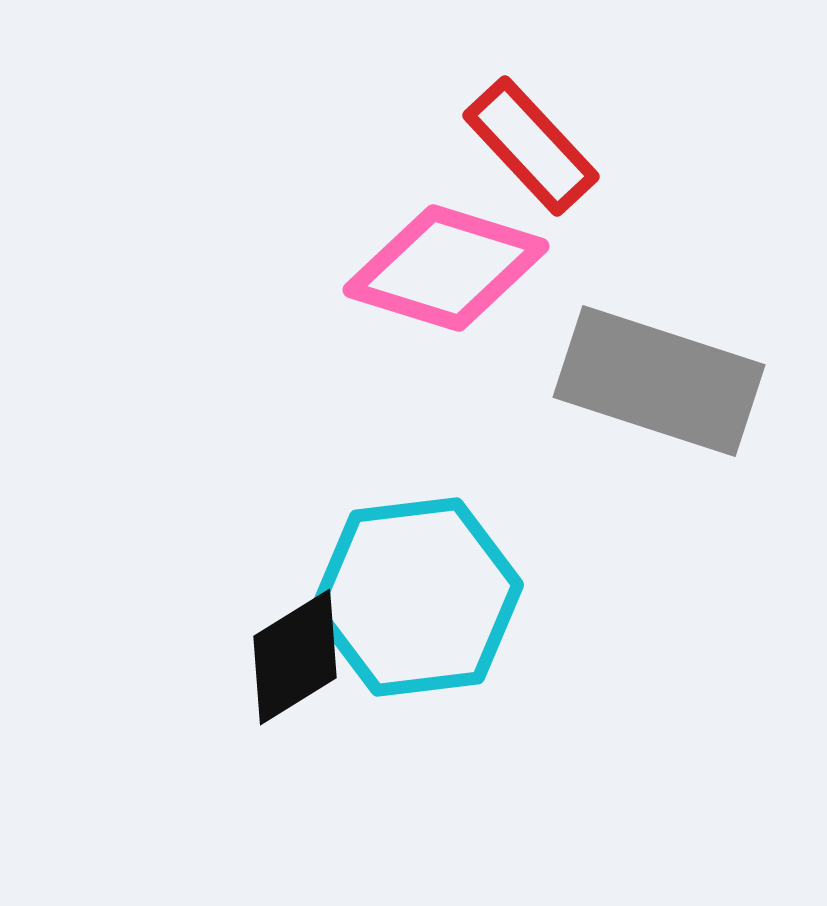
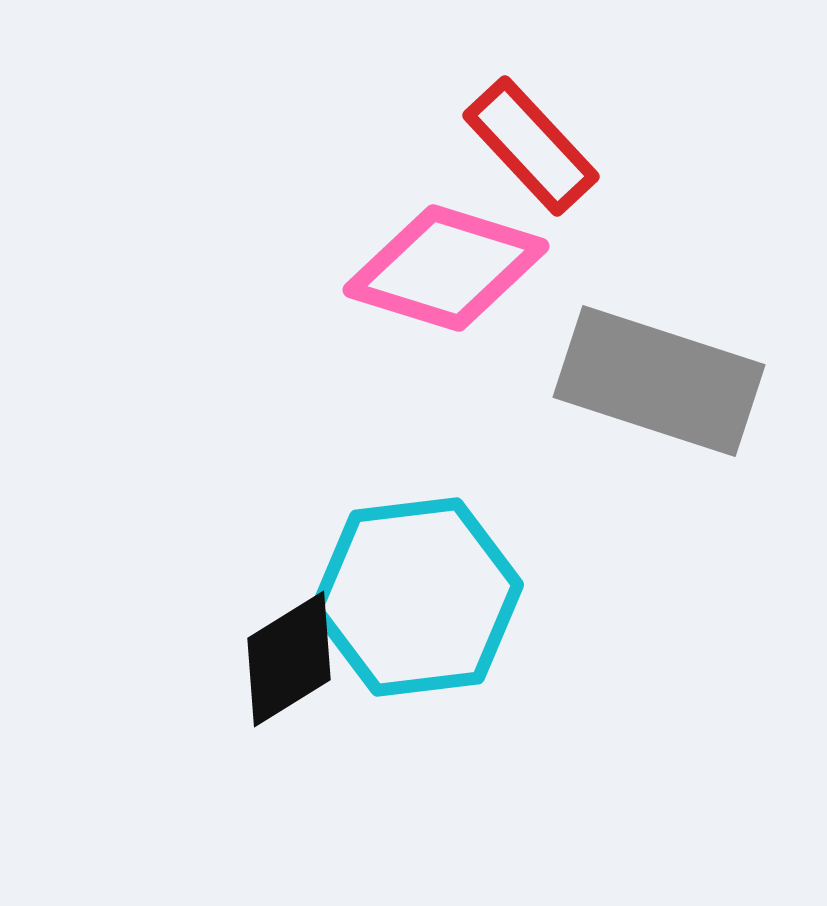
black diamond: moved 6 px left, 2 px down
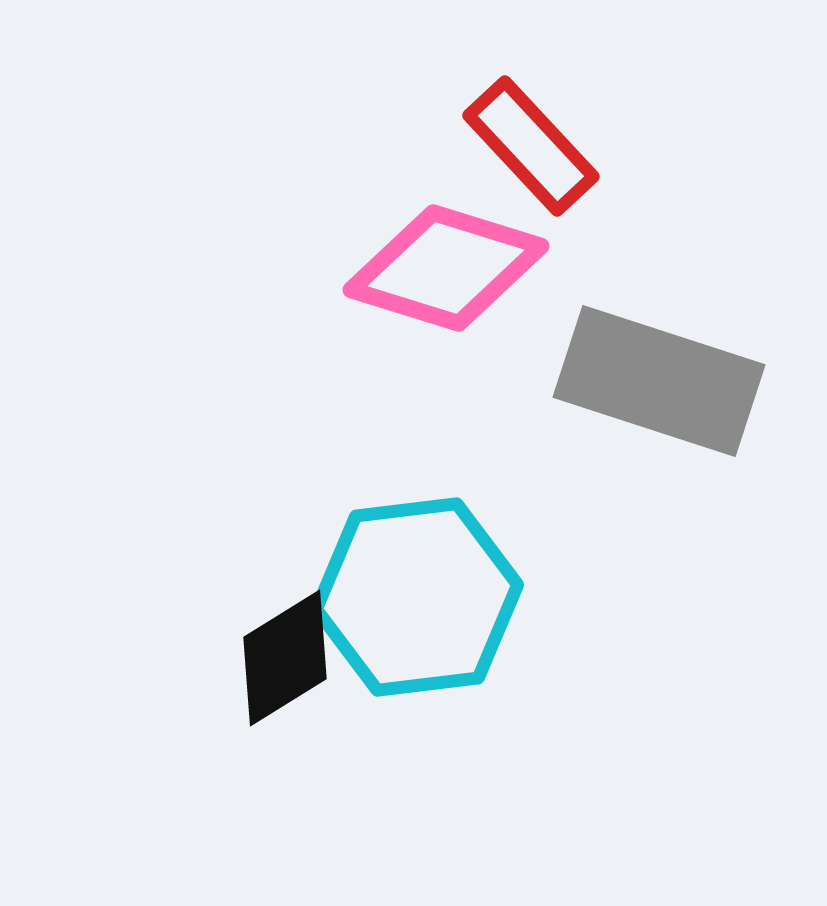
black diamond: moved 4 px left, 1 px up
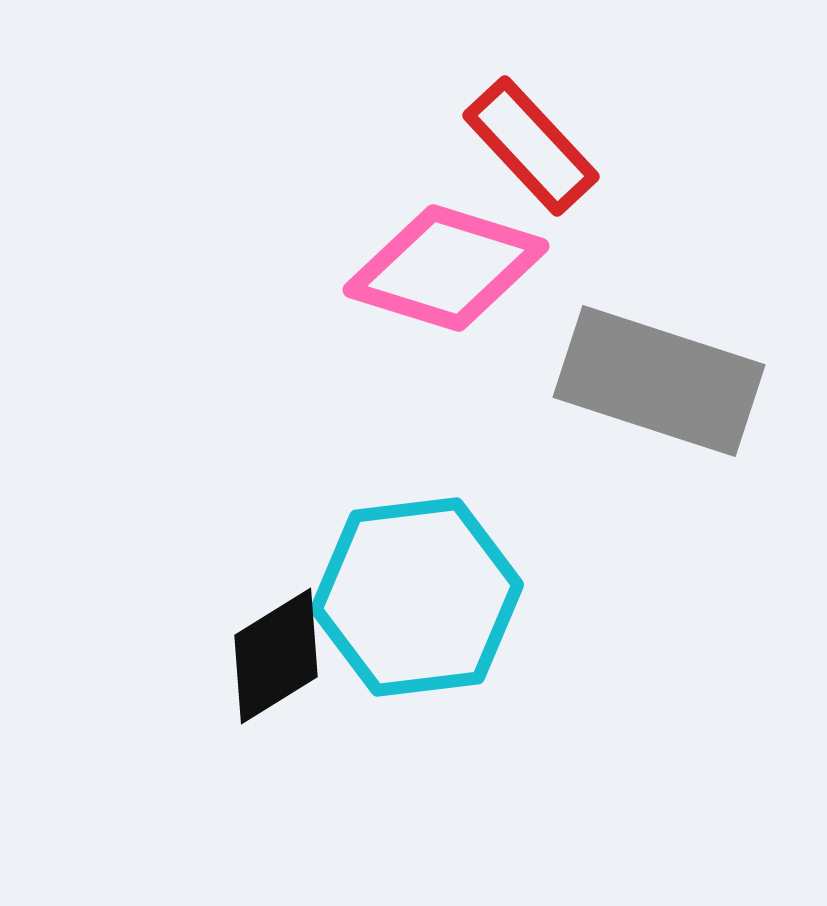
black diamond: moved 9 px left, 2 px up
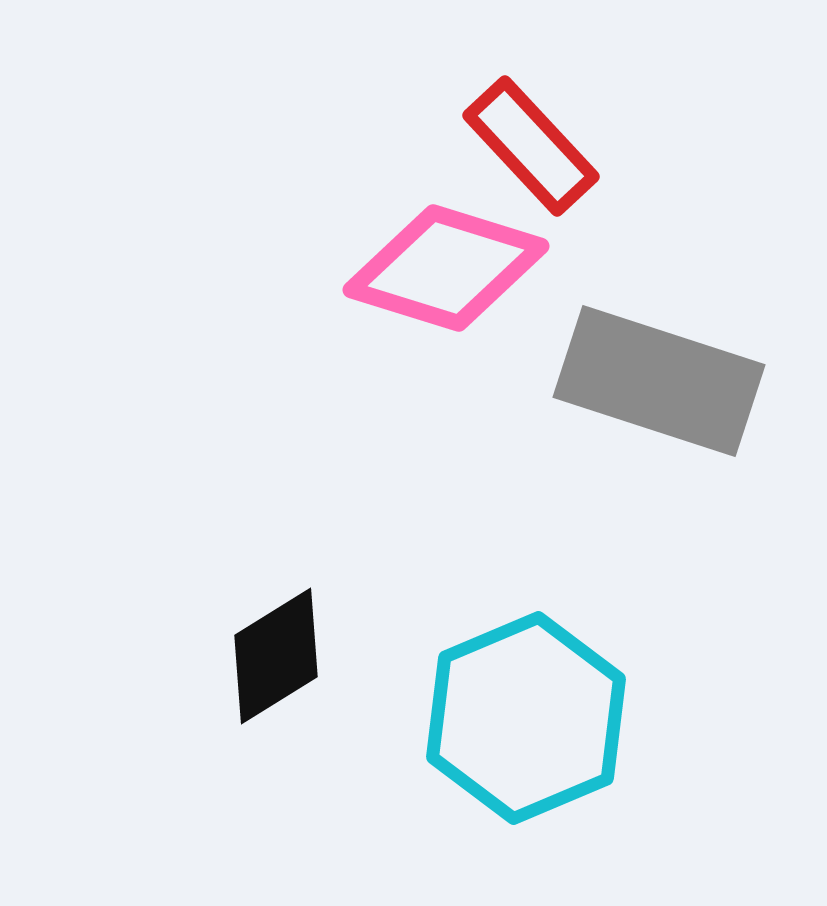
cyan hexagon: moved 109 px right, 121 px down; rotated 16 degrees counterclockwise
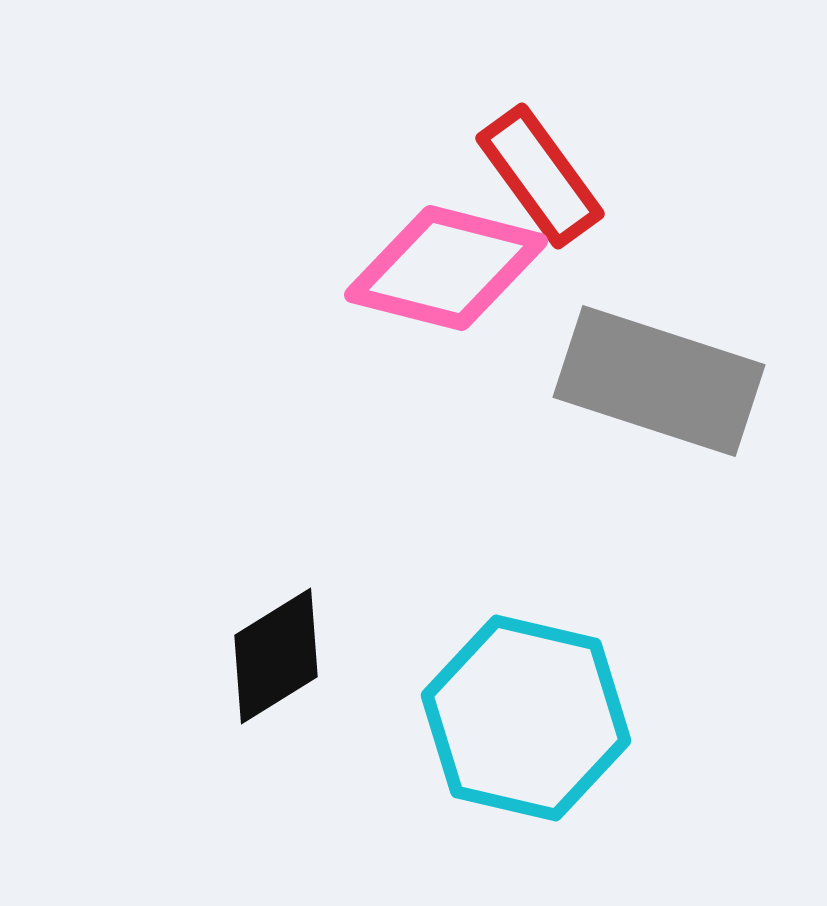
red rectangle: moved 9 px right, 30 px down; rotated 7 degrees clockwise
pink diamond: rotated 3 degrees counterclockwise
cyan hexagon: rotated 24 degrees counterclockwise
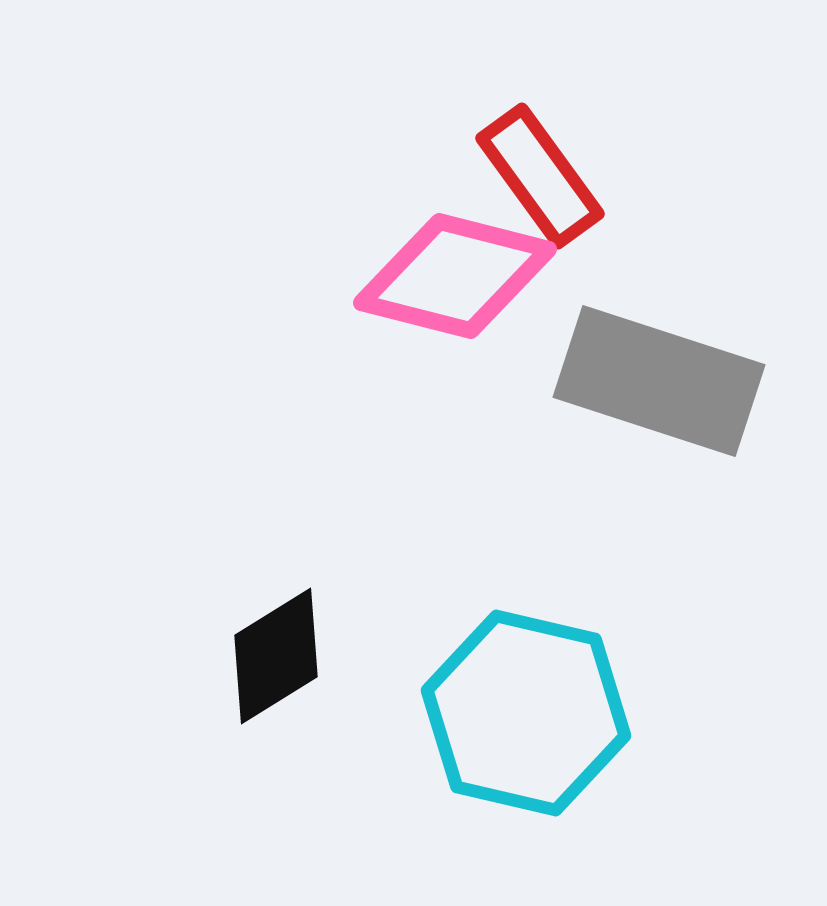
pink diamond: moved 9 px right, 8 px down
cyan hexagon: moved 5 px up
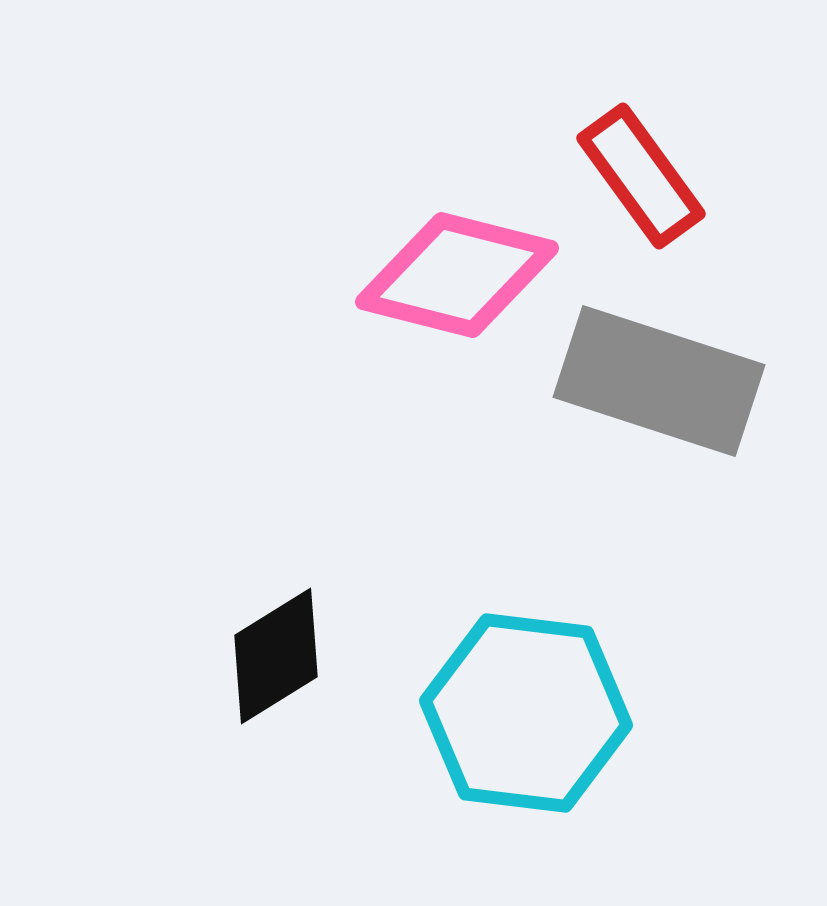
red rectangle: moved 101 px right
pink diamond: moved 2 px right, 1 px up
cyan hexagon: rotated 6 degrees counterclockwise
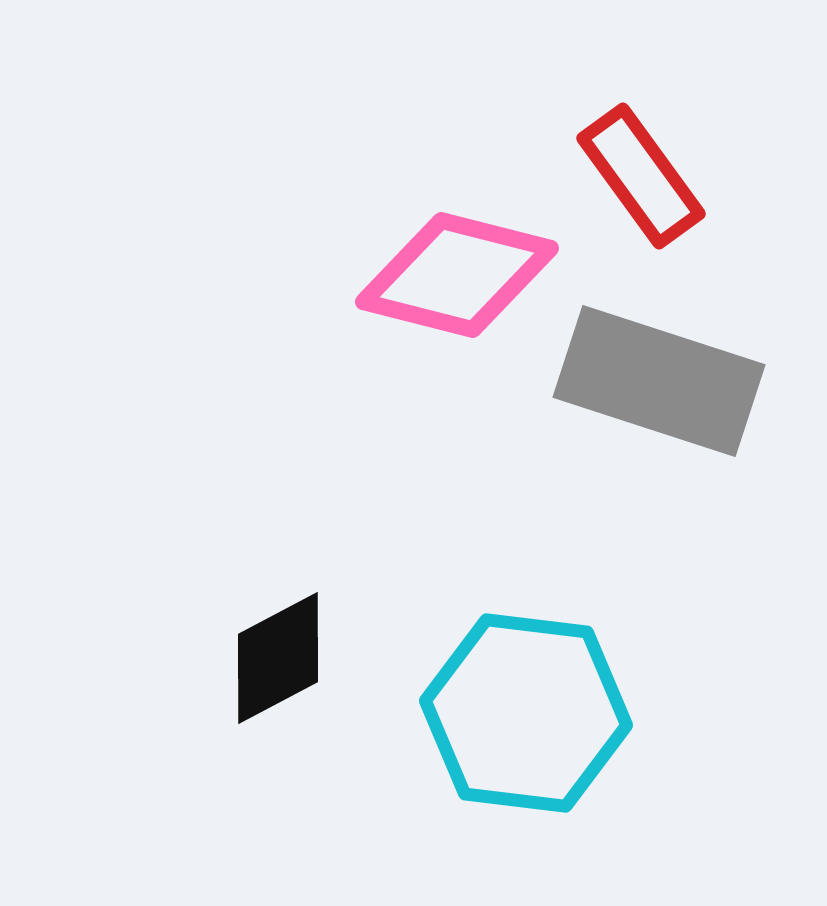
black diamond: moved 2 px right, 2 px down; rotated 4 degrees clockwise
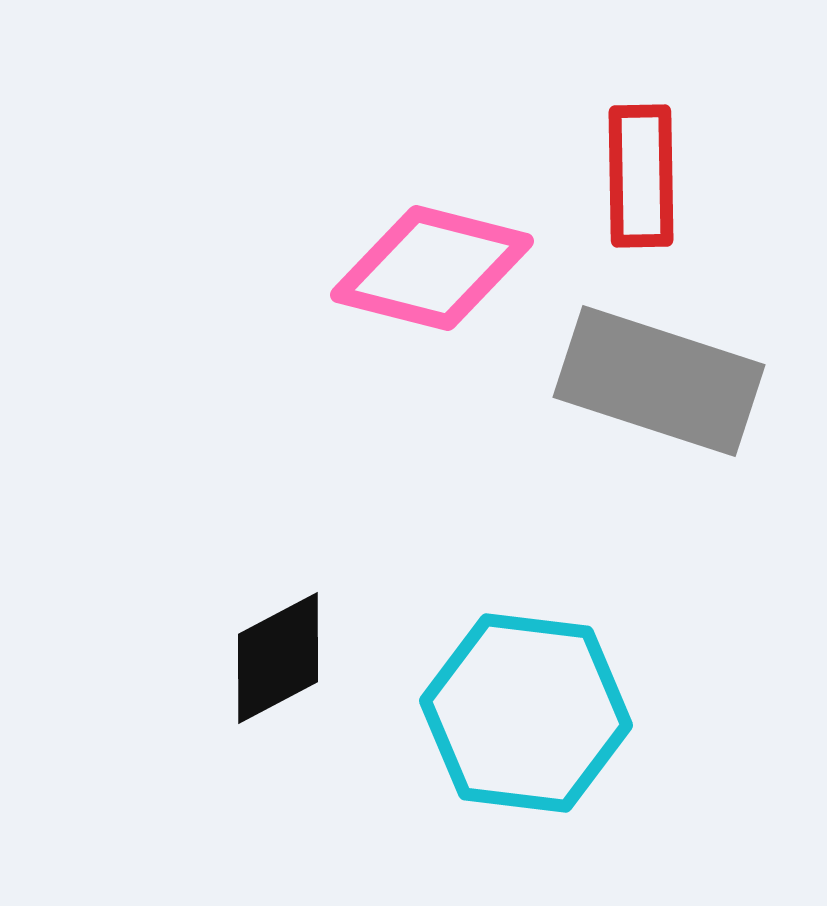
red rectangle: rotated 35 degrees clockwise
pink diamond: moved 25 px left, 7 px up
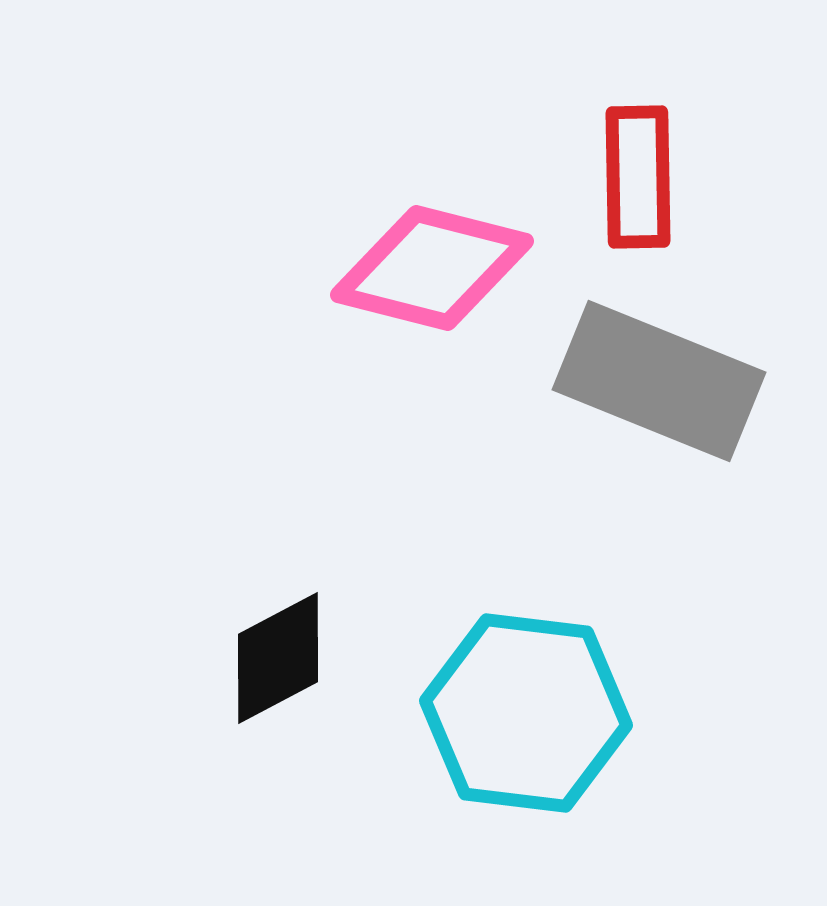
red rectangle: moved 3 px left, 1 px down
gray rectangle: rotated 4 degrees clockwise
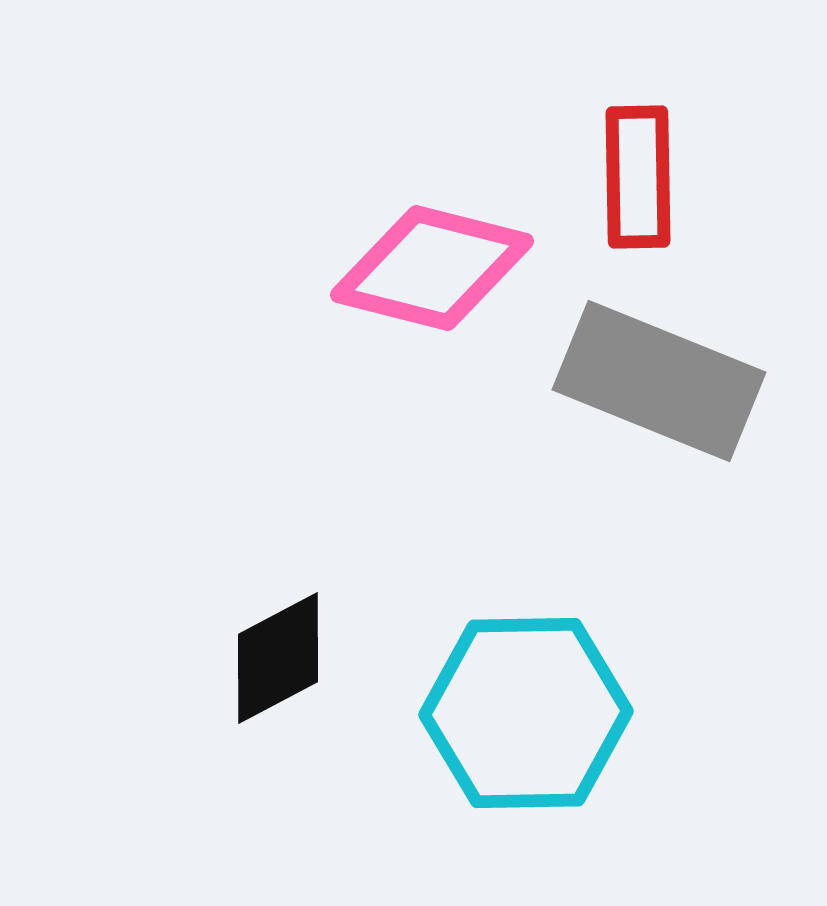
cyan hexagon: rotated 8 degrees counterclockwise
